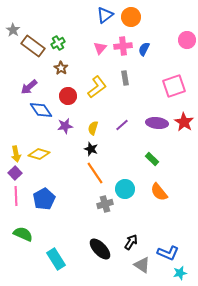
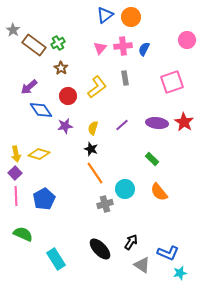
brown rectangle: moved 1 px right, 1 px up
pink square: moved 2 px left, 4 px up
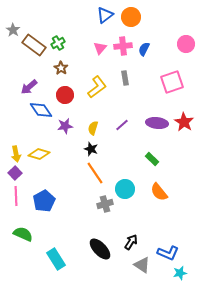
pink circle: moved 1 px left, 4 px down
red circle: moved 3 px left, 1 px up
blue pentagon: moved 2 px down
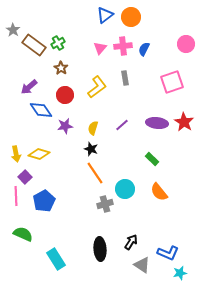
purple square: moved 10 px right, 4 px down
black ellipse: rotated 40 degrees clockwise
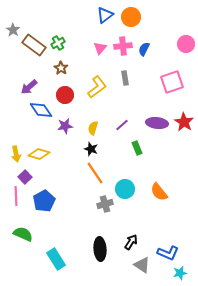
green rectangle: moved 15 px left, 11 px up; rotated 24 degrees clockwise
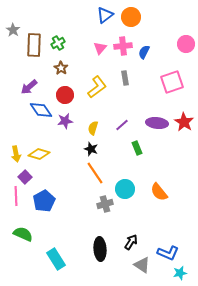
brown rectangle: rotated 55 degrees clockwise
blue semicircle: moved 3 px down
purple star: moved 5 px up
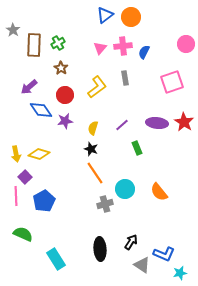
blue L-shape: moved 4 px left, 1 px down
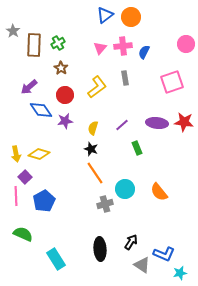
gray star: moved 1 px down
red star: rotated 24 degrees counterclockwise
